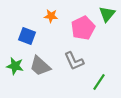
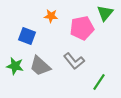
green triangle: moved 2 px left, 1 px up
pink pentagon: moved 1 px left; rotated 15 degrees clockwise
gray L-shape: rotated 15 degrees counterclockwise
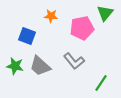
green line: moved 2 px right, 1 px down
